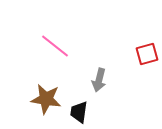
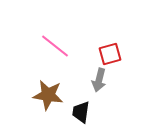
red square: moved 37 px left
brown star: moved 2 px right, 4 px up
black trapezoid: moved 2 px right
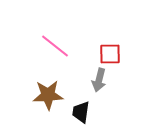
red square: rotated 15 degrees clockwise
brown star: rotated 12 degrees counterclockwise
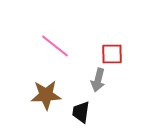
red square: moved 2 px right
gray arrow: moved 1 px left
brown star: moved 2 px left
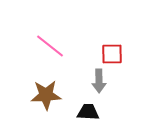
pink line: moved 5 px left
gray arrow: moved 1 px right, 1 px down; rotated 15 degrees counterclockwise
black trapezoid: moved 7 px right; rotated 85 degrees clockwise
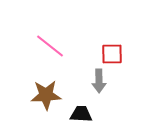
black trapezoid: moved 7 px left, 2 px down
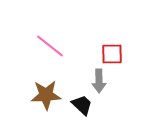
black trapezoid: moved 1 px right, 9 px up; rotated 40 degrees clockwise
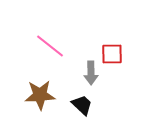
gray arrow: moved 8 px left, 8 px up
brown star: moved 6 px left
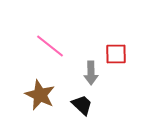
red square: moved 4 px right
brown star: rotated 28 degrees clockwise
